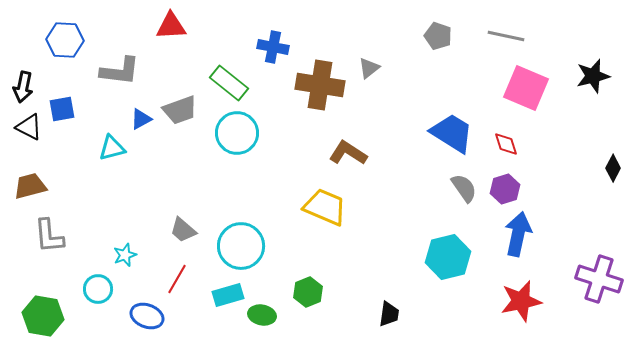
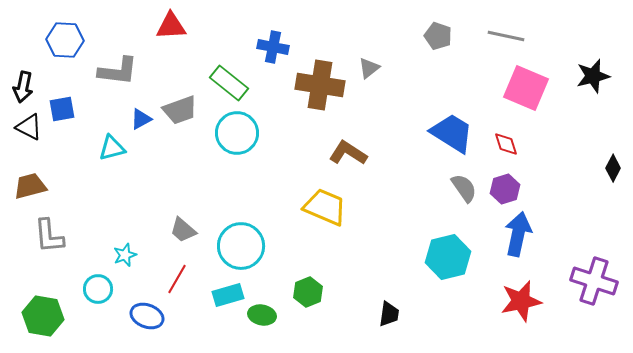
gray L-shape at (120, 71): moved 2 px left
purple cross at (599, 279): moved 5 px left, 2 px down
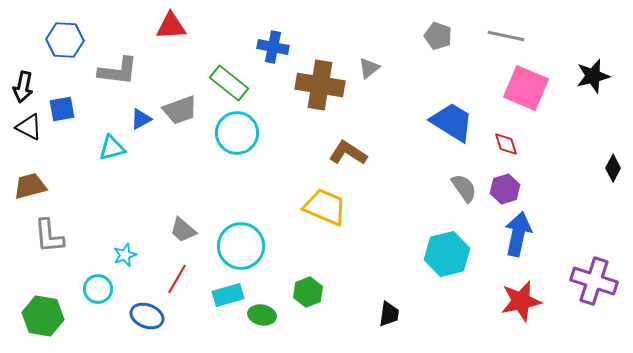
blue trapezoid at (452, 133): moved 11 px up
cyan hexagon at (448, 257): moved 1 px left, 3 px up
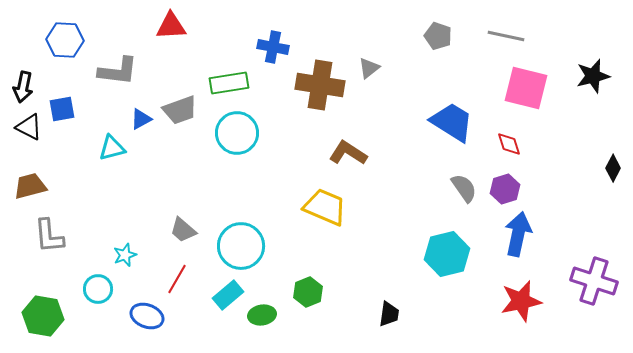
green rectangle at (229, 83): rotated 48 degrees counterclockwise
pink square at (526, 88): rotated 9 degrees counterclockwise
red diamond at (506, 144): moved 3 px right
cyan rectangle at (228, 295): rotated 24 degrees counterclockwise
green ellipse at (262, 315): rotated 20 degrees counterclockwise
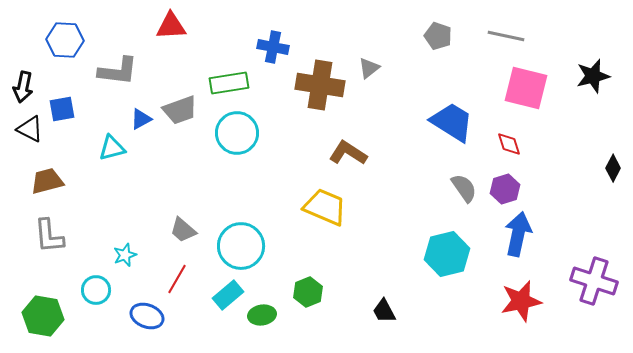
black triangle at (29, 127): moved 1 px right, 2 px down
brown trapezoid at (30, 186): moved 17 px right, 5 px up
cyan circle at (98, 289): moved 2 px left, 1 px down
black trapezoid at (389, 314): moved 5 px left, 3 px up; rotated 144 degrees clockwise
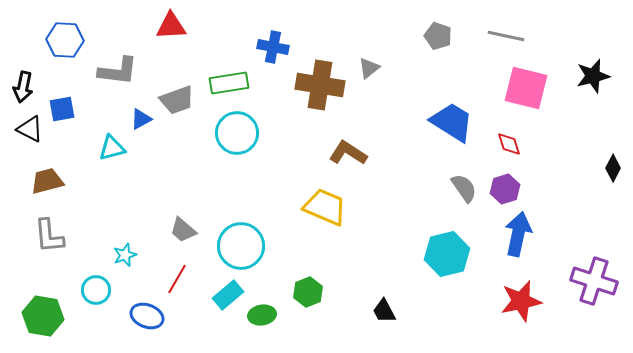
gray trapezoid at (180, 110): moved 3 px left, 10 px up
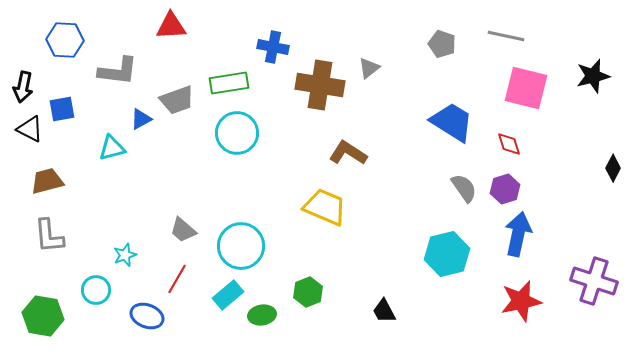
gray pentagon at (438, 36): moved 4 px right, 8 px down
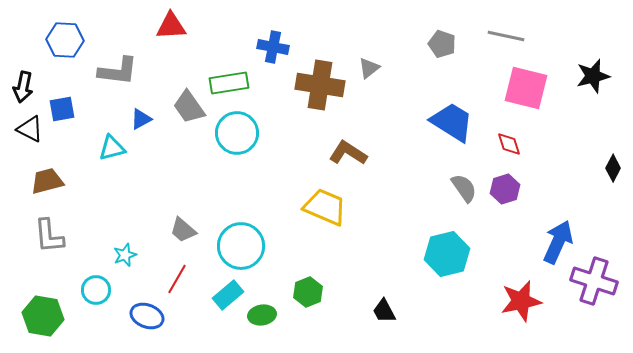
gray trapezoid at (177, 100): moved 12 px right, 7 px down; rotated 75 degrees clockwise
blue arrow at (518, 234): moved 40 px right, 8 px down; rotated 12 degrees clockwise
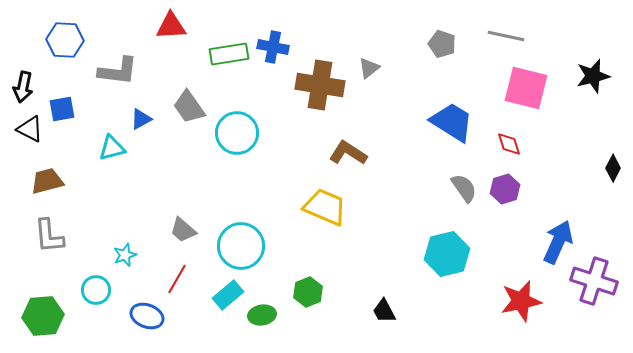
green rectangle at (229, 83): moved 29 px up
green hexagon at (43, 316): rotated 15 degrees counterclockwise
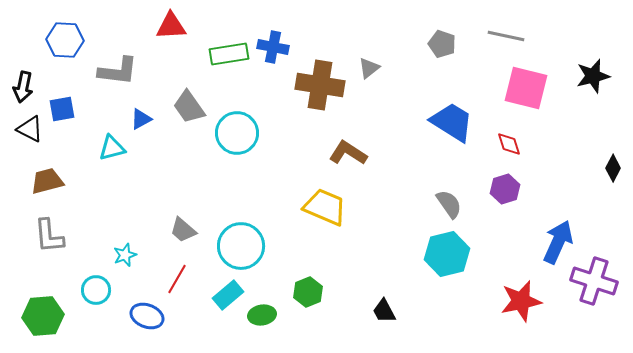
gray semicircle at (464, 188): moved 15 px left, 16 px down
